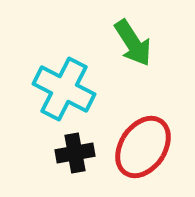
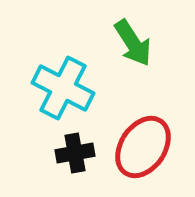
cyan cross: moved 1 px left, 1 px up
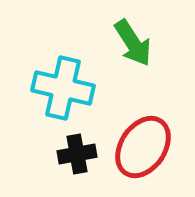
cyan cross: rotated 14 degrees counterclockwise
black cross: moved 2 px right, 1 px down
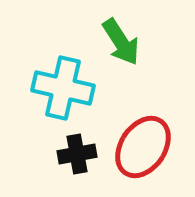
green arrow: moved 12 px left, 1 px up
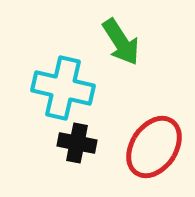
red ellipse: moved 11 px right
black cross: moved 11 px up; rotated 21 degrees clockwise
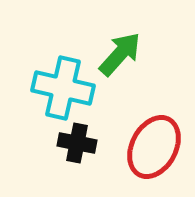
green arrow: moved 1 px left, 12 px down; rotated 105 degrees counterclockwise
red ellipse: rotated 6 degrees counterclockwise
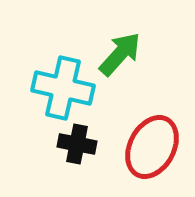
black cross: moved 1 px down
red ellipse: moved 2 px left
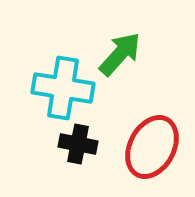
cyan cross: rotated 4 degrees counterclockwise
black cross: moved 1 px right
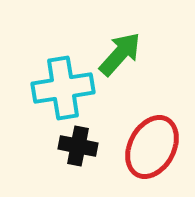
cyan cross: rotated 18 degrees counterclockwise
black cross: moved 2 px down
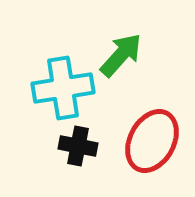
green arrow: moved 1 px right, 1 px down
red ellipse: moved 6 px up
